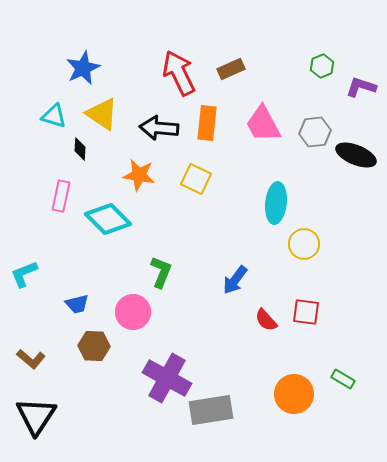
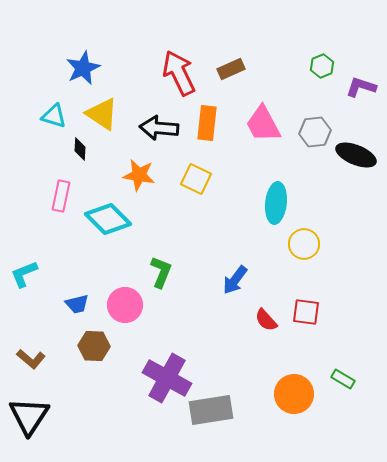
pink circle: moved 8 px left, 7 px up
black triangle: moved 7 px left
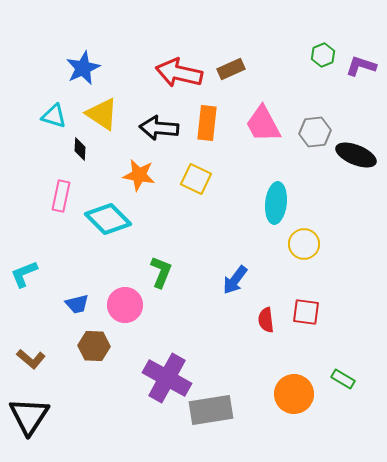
green hexagon: moved 1 px right, 11 px up
red arrow: rotated 51 degrees counterclockwise
purple L-shape: moved 21 px up
red semicircle: rotated 35 degrees clockwise
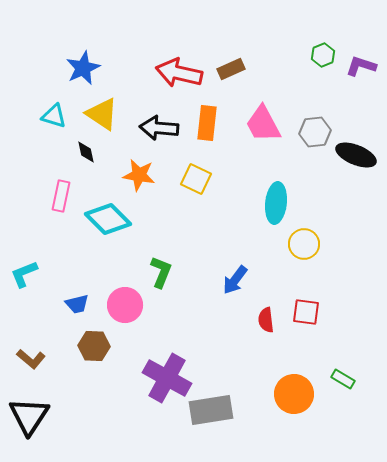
black diamond: moved 6 px right, 3 px down; rotated 15 degrees counterclockwise
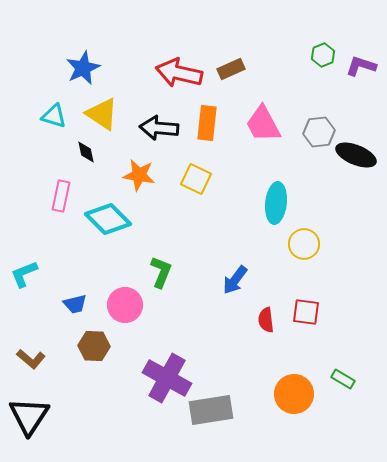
gray hexagon: moved 4 px right
blue trapezoid: moved 2 px left
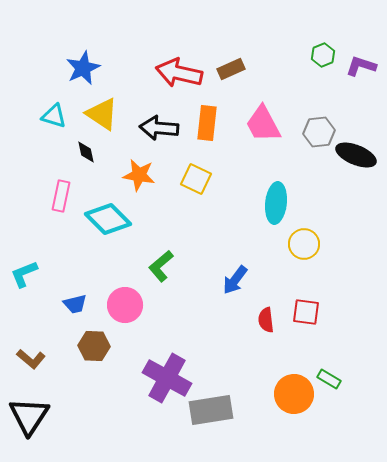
green L-shape: moved 6 px up; rotated 152 degrees counterclockwise
green rectangle: moved 14 px left
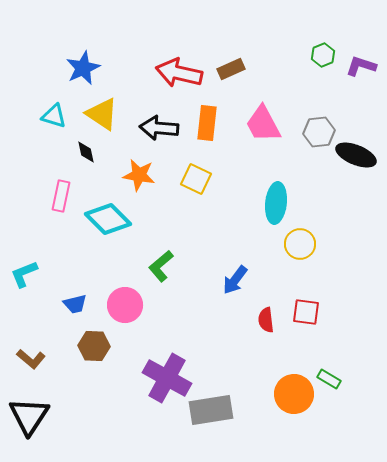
yellow circle: moved 4 px left
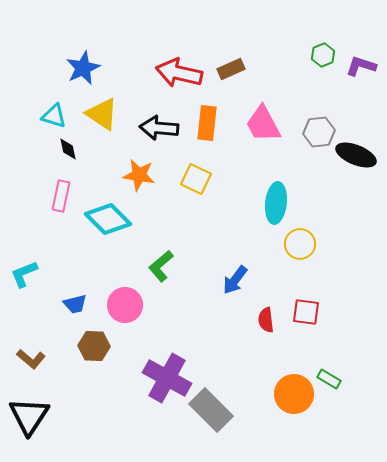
black diamond: moved 18 px left, 3 px up
gray rectangle: rotated 54 degrees clockwise
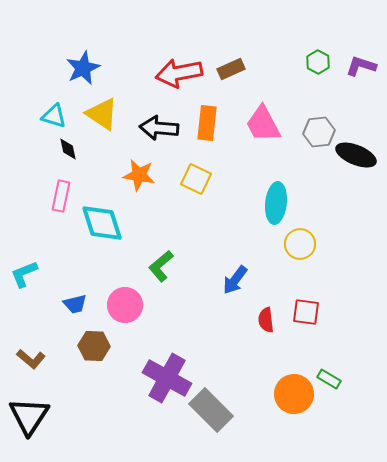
green hexagon: moved 5 px left, 7 px down; rotated 10 degrees counterclockwise
red arrow: rotated 24 degrees counterclockwise
cyan diamond: moved 6 px left, 4 px down; rotated 27 degrees clockwise
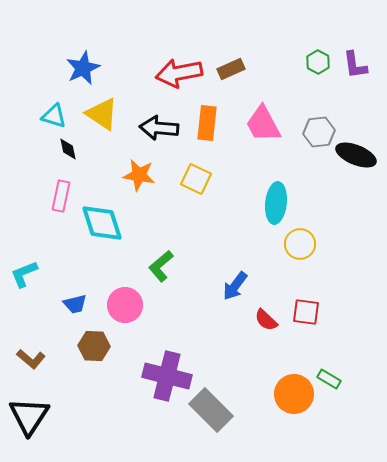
purple L-shape: moved 6 px left, 1 px up; rotated 116 degrees counterclockwise
blue arrow: moved 6 px down
red semicircle: rotated 40 degrees counterclockwise
purple cross: moved 2 px up; rotated 15 degrees counterclockwise
